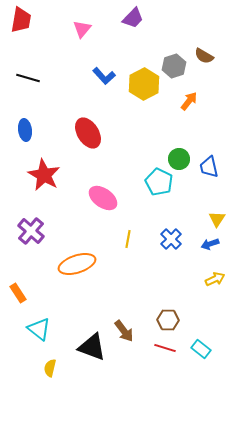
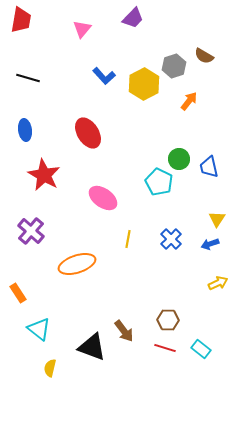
yellow arrow: moved 3 px right, 4 px down
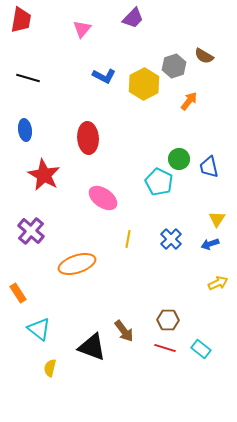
blue L-shape: rotated 20 degrees counterclockwise
red ellipse: moved 5 px down; rotated 28 degrees clockwise
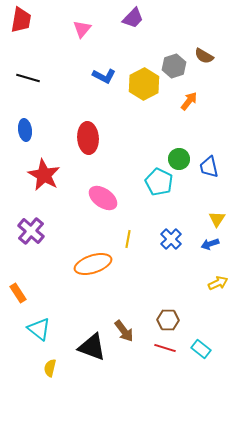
orange ellipse: moved 16 px right
